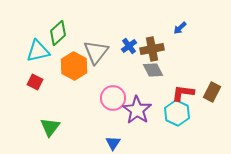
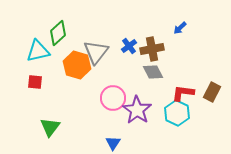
orange hexagon: moved 3 px right, 1 px up; rotated 12 degrees counterclockwise
gray diamond: moved 2 px down
red square: rotated 21 degrees counterclockwise
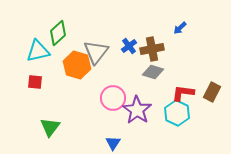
gray diamond: rotated 45 degrees counterclockwise
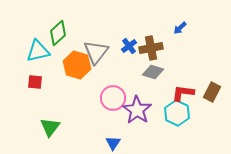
brown cross: moved 1 px left, 1 px up
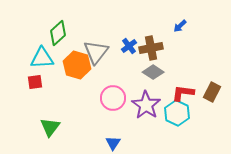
blue arrow: moved 2 px up
cyan triangle: moved 4 px right, 7 px down; rotated 10 degrees clockwise
gray diamond: rotated 15 degrees clockwise
red square: rotated 14 degrees counterclockwise
purple star: moved 9 px right, 5 px up
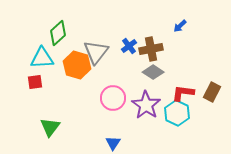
brown cross: moved 1 px down
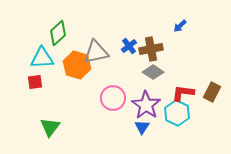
gray triangle: rotated 40 degrees clockwise
blue triangle: moved 29 px right, 16 px up
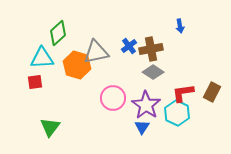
blue arrow: rotated 56 degrees counterclockwise
red L-shape: rotated 15 degrees counterclockwise
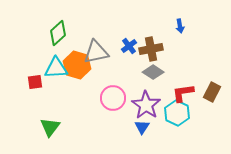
cyan triangle: moved 14 px right, 10 px down
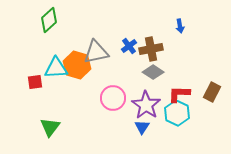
green diamond: moved 9 px left, 13 px up
red L-shape: moved 4 px left, 1 px down; rotated 10 degrees clockwise
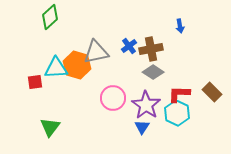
green diamond: moved 1 px right, 3 px up
brown rectangle: rotated 72 degrees counterclockwise
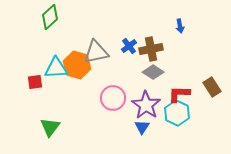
brown rectangle: moved 5 px up; rotated 12 degrees clockwise
